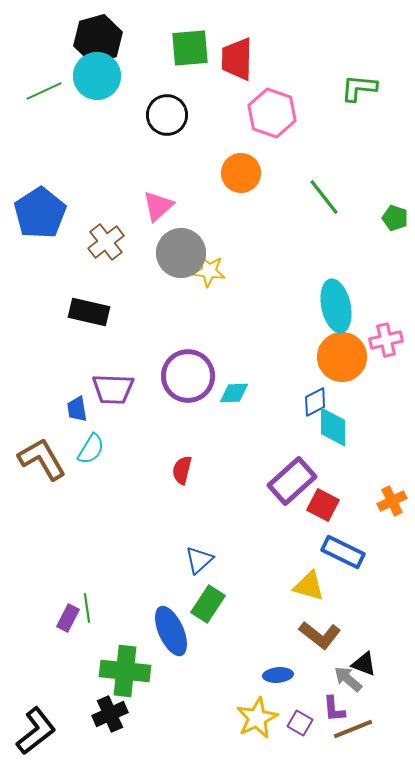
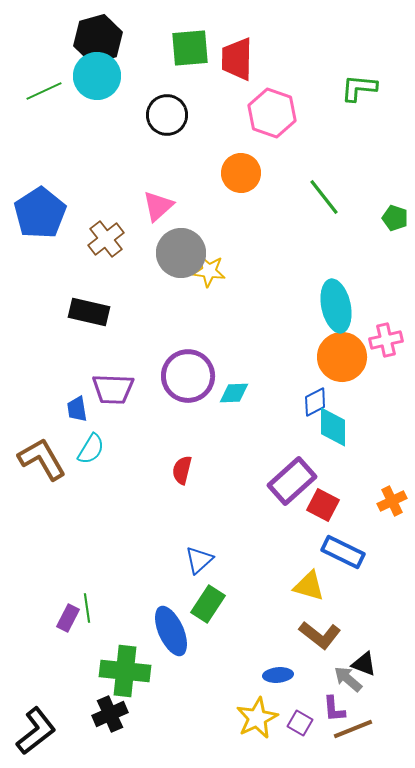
brown cross at (106, 242): moved 3 px up
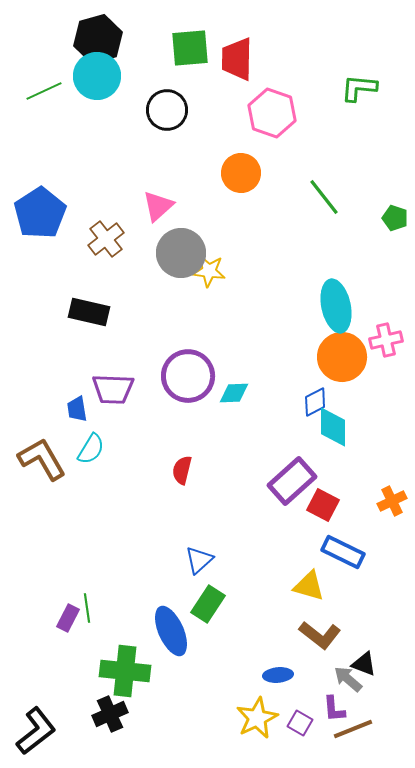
black circle at (167, 115): moved 5 px up
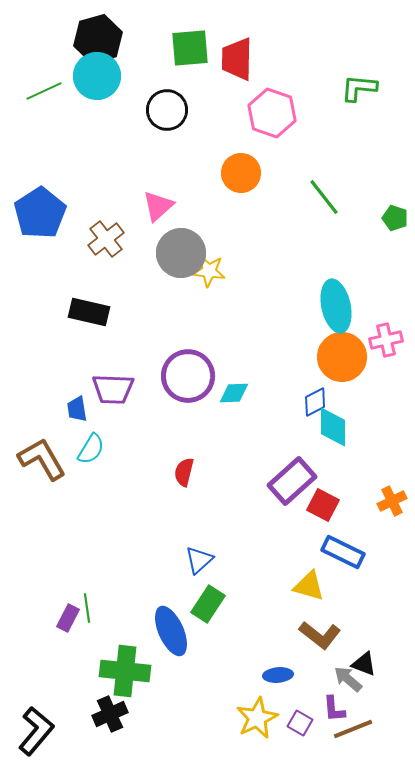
red semicircle at (182, 470): moved 2 px right, 2 px down
black L-shape at (36, 731): rotated 12 degrees counterclockwise
